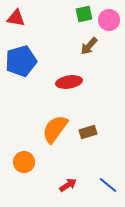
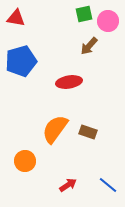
pink circle: moved 1 px left, 1 px down
brown rectangle: rotated 36 degrees clockwise
orange circle: moved 1 px right, 1 px up
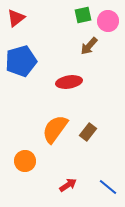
green square: moved 1 px left, 1 px down
red triangle: rotated 48 degrees counterclockwise
brown rectangle: rotated 72 degrees counterclockwise
blue line: moved 2 px down
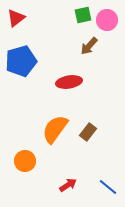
pink circle: moved 1 px left, 1 px up
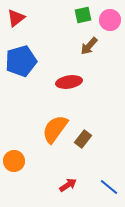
pink circle: moved 3 px right
brown rectangle: moved 5 px left, 7 px down
orange circle: moved 11 px left
blue line: moved 1 px right
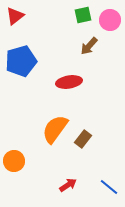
red triangle: moved 1 px left, 2 px up
